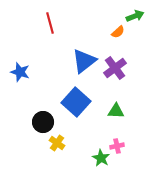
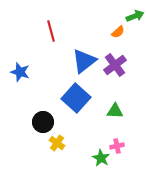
red line: moved 1 px right, 8 px down
purple cross: moved 3 px up
blue square: moved 4 px up
green triangle: moved 1 px left
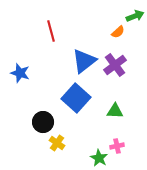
blue star: moved 1 px down
green star: moved 2 px left
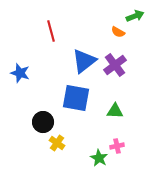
orange semicircle: rotated 72 degrees clockwise
blue square: rotated 32 degrees counterclockwise
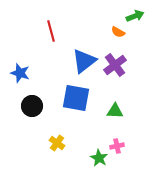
black circle: moved 11 px left, 16 px up
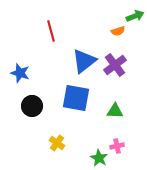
orange semicircle: moved 1 px up; rotated 48 degrees counterclockwise
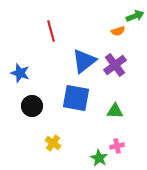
yellow cross: moved 4 px left
